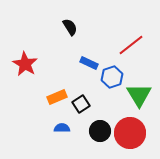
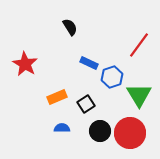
red line: moved 8 px right; rotated 16 degrees counterclockwise
black square: moved 5 px right
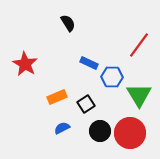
black semicircle: moved 2 px left, 4 px up
blue hexagon: rotated 20 degrees clockwise
blue semicircle: rotated 28 degrees counterclockwise
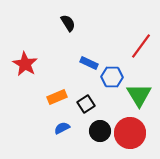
red line: moved 2 px right, 1 px down
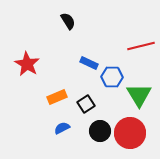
black semicircle: moved 2 px up
red line: rotated 40 degrees clockwise
red star: moved 2 px right
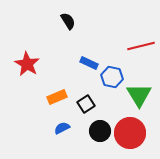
blue hexagon: rotated 10 degrees clockwise
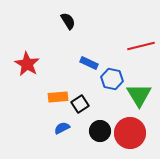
blue hexagon: moved 2 px down
orange rectangle: moved 1 px right; rotated 18 degrees clockwise
black square: moved 6 px left
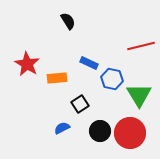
orange rectangle: moved 1 px left, 19 px up
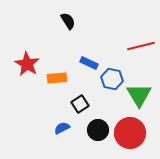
black circle: moved 2 px left, 1 px up
